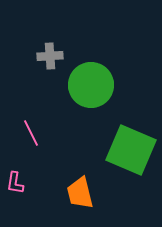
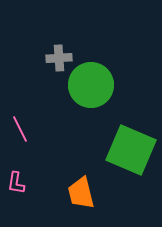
gray cross: moved 9 px right, 2 px down
pink line: moved 11 px left, 4 px up
pink L-shape: moved 1 px right
orange trapezoid: moved 1 px right
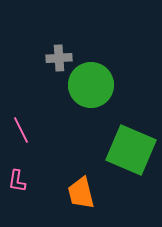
pink line: moved 1 px right, 1 px down
pink L-shape: moved 1 px right, 2 px up
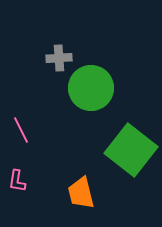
green circle: moved 3 px down
green square: rotated 15 degrees clockwise
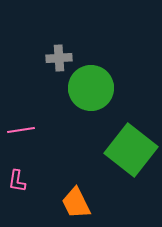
pink line: rotated 72 degrees counterclockwise
orange trapezoid: moved 5 px left, 10 px down; rotated 12 degrees counterclockwise
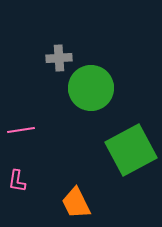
green square: rotated 24 degrees clockwise
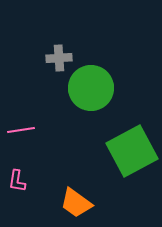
green square: moved 1 px right, 1 px down
orange trapezoid: rotated 28 degrees counterclockwise
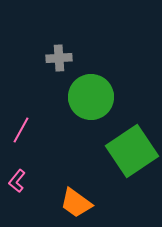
green circle: moved 9 px down
pink line: rotated 52 degrees counterclockwise
green square: rotated 6 degrees counterclockwise
pink L-shape: rotated 30 degrees clockwise
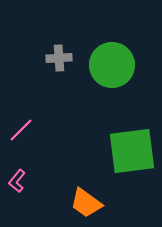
green circle: moved 21 px right, 32 px up
pink line: rotated 16 degrees clockwise
green square: rotated 27 degrees clockwise
orange trapezoid: moved 10 px right
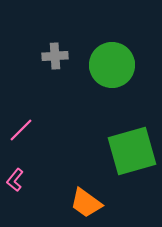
gray cross: moved 4 px left, 2 px up
green square: rotated 9 degrees counterclockwise
pink L-shape: moved 2 px left, 1 px up
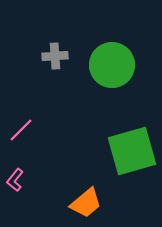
orange trapezoid: rotated 76 degrees counterclockwise
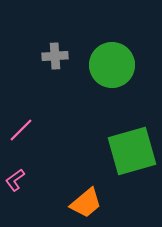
pink L-shape: rotated 15 degrees clockwise
